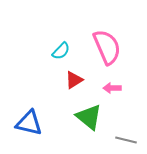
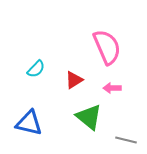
cyan semicircle: moved 25 px left, 18 px down
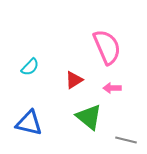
cyan semicircle: moved 6 px left, 2 px up
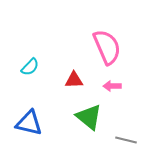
red triangle: rotated 30 degrees clockwise
pink arrow: moved 2 px up
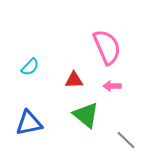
green triangle: moved 3 px left, 2 px up
blue triangle: rotated 24 degrees counterclockwise
gray line: rotated 30 degrees clockwise
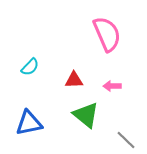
pink semicircle: moved 13 px up
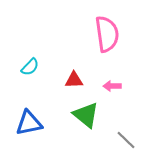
pink semicircle: rotated 15 degrees clockwise
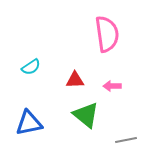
cyan semicircle: moved 1 px right; rotated 12 degrees clockwise
red triangle: moved 1 px right
gray line: rotated 55 degrees counterclockwise
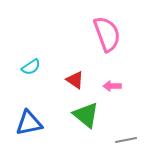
pink semicircle: rotated 12 degrees counterclockwise
red triangle: rotated 36 degrees clockwise
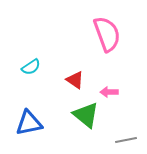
pink arrow: moved 3 px left, 6 px down
